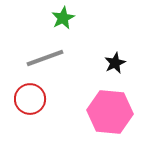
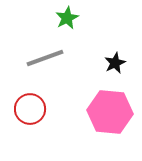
green star: moved 4 px right
red circle: moved 10 px down
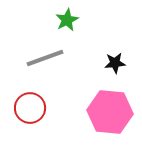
green star: moved 2 px down
black star: rotated 20 degrees clockwise
red circle: moved 1 px up
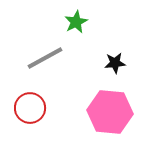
green star: moved 9 px right, 2 px down
gray line: rotated 9 degrees counterclockwise
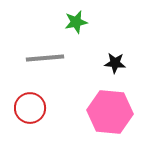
green star: rotated 15 degrees clockwise
gray line: rotated 24 degrees clockwise
black star: rotated 10 degrees clockwise
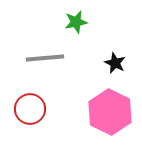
black star: rotated 20 degrees clockwise
red circle: moved 1 px down
pink hexagon: rotated 21 degrees clockwise
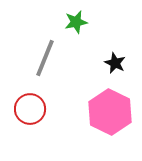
gray line: rotated 63 degrees counterclockwise
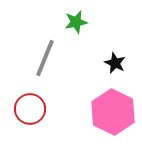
pink hexagon: moved 3 px right
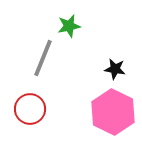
green star: moved 7 px left, 4 px down
gray line: moved 2 px left
black star: moved 6 px down; rotated 15 degrees counterclockwise
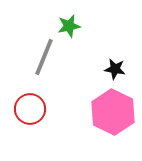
gray line: moved 1 px right, 1 px up
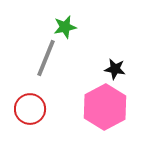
green star: moved 4 px left, 1 px down
gray line: moved 2 px right, 1 px down
pink hexagon: moved 8 px left, 5 px up; rotated 6 degrees clockwise
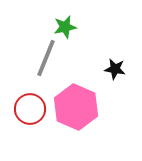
pink hexagon: moved 29 px left; rotated 9 degrees counterclockwise
